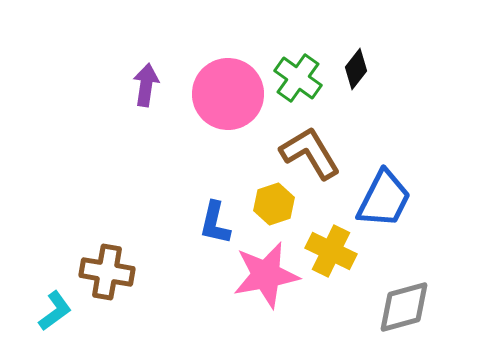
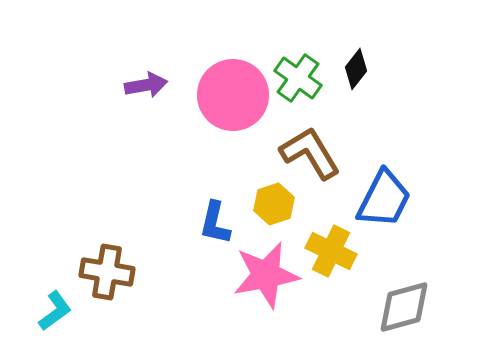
purple arrow: rotated 72 degrees clockwise
pink circle: moved 5 px right, 1 px down
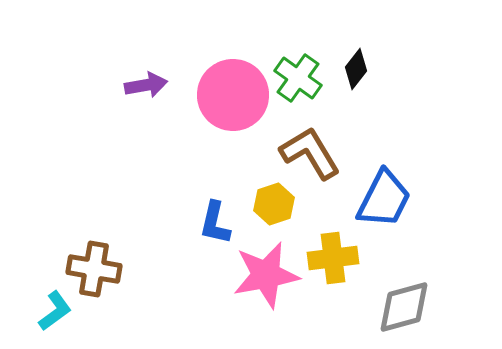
yellow cross: moved 2 px right, 7 px down; rotated 33 degrees counterclockwise
brown cross: moved 13 px left, 3 px up
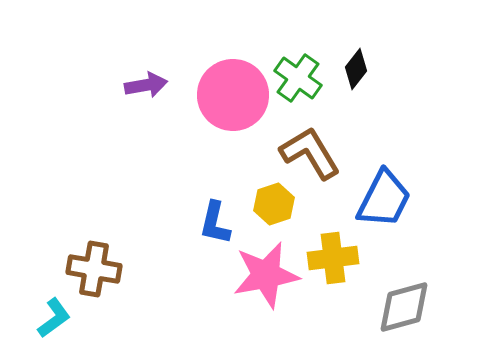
cyan L-shape: moved 1 px left, 7 px down
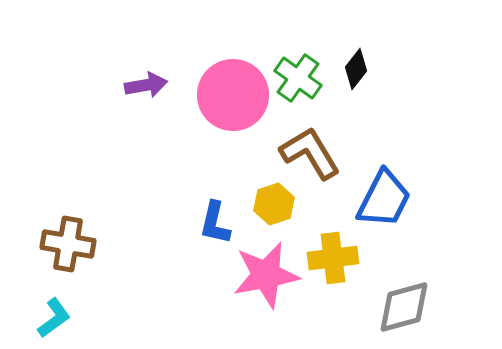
brown cross: moved 26 px left, 25 px up
